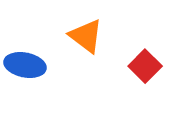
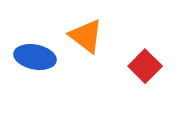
blue ellipse: moved 10 px right, 8 px up
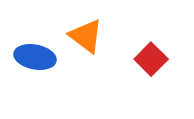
red square: moved 6 px right, 7 px up
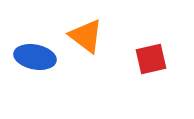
red square: rotated 32 degrees clockwise
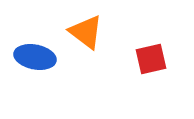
orange triangle: moved 4 px up
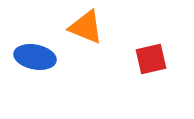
orange triangle: moved 5 px up; rotated 15 degrees counterclockwise
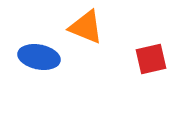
blue ellipse: moved 4 px right
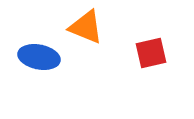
red square: moved 6 px up
